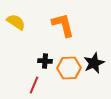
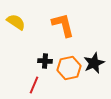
orange hexagon: rotated 10 degrees counterclockwise
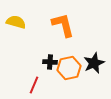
yellow semicircle: rotated 18 degrees counterclockwise
black cross: moved 5 px right, 1 px down
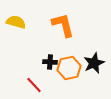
red line: rotated 66 degrees counterclockwise
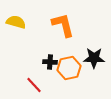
black star: moved 5 px up; rotated 25 degrees clockwise
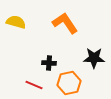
orange L-shape: moved 2 px right, 2 px up; rotated 20 degrees counterclockwise
black cross: moved 1 px left, 1 px down
orange hexagon: moved 15 px down
red line: rotated 24 degrees counterclockwise
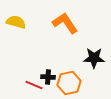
black cross: moved 1 px left, 14 px down
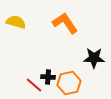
red line: rotated 18 degrees clockwise
